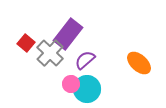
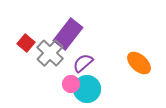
purple semicircle: moved 2 px left, 3 px down
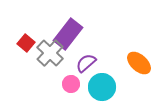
purple semicircle: moved 3 px right
cyan circle: moved 15 px right, 2 px up
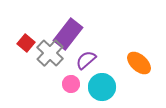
purple semicircle: moved 3 px up
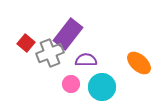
gray cross: rotated 24 degrees clockwise
purple semicircle: rotated 40 degrees clockwise
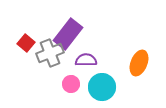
orange ellipse: rotated 70 degrees clockwise
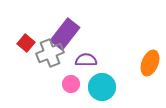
purple rectangle: moved 3 px left
orange ellipse: moved 11 px right
